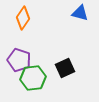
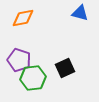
orange diamond: rotated 45 degrees clockwise
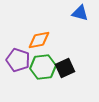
orange diamond: moved 16 px right, 22 px down
purple pentagon: moved 1 px left
green hexagon: moved 10 px right, 11 px up
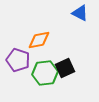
blue triangle: rotated 12 degrees clockwise
green hexagon: moved 2 px right, 6 px down
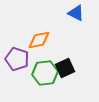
blue triangle: moved 4 px left
purple pentagon: moved 1 px left, 1 px up
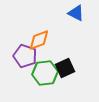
orange diamond: rotated 10 degrees counterclockwise
purple pentagon: moved 8 px right, 3 px up
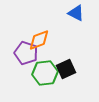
purple pentagon: moved 1 px right, 3 px up
black square: moved 1 px right, 1 px down
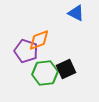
purple pentagon: moved 2 px up
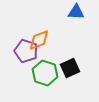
blue triangle: moved 1 px up; rotated 24 degrees counterclockwise
black square: moved 4 px right, 1 px up
green hexagon: rotated 25 degrees clockwise
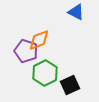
blue triangle: rotated 24 degrees clockwise
black square: moved 17 px down
green hexagon: rotated 15 degrees clockwise
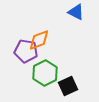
purple pentagon: rotated 10 degrees counterclockwise
black square: moved 2 px left, 1 px down
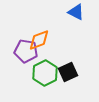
black square: moved 14 px up
